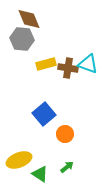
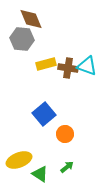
brown diamond: moved 2 px right
cyan triangle: moved 1 px left, 2 px down
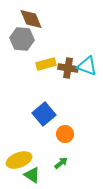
green arrow: moved 6 px left, 4 px up
green triangle: moved 8 px left, 1 px down
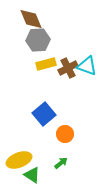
gray hexagon: moved 16 px right, 1 px down; rotated 10 degrees counterclockwise
brown cross: rotated 36 degrees counterclockwise
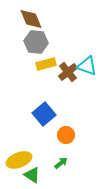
gray hexagon: moved 2 px left, 2 px down; rotated 10 degrees clockwise
brown cross: moved 4 px down; rotated 12 degrees counterclockwise
orange circle: moved 1 px right, 1 px down
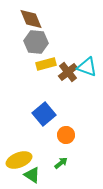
cyan triangle: moved 1 px down
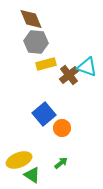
brown cross: moved 1 px right, 3 px down
orange circle: moved 4 px left, 7 px up
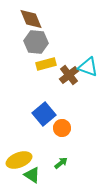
cyan triangle: moved 1 px right
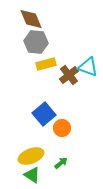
yellow ellipse: moved 12 px right, 4 px up
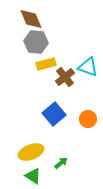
brown cross: moved 4 px left, 2 px down
blue square: moved 10 px right
orange circle: moved 26 px right, 9 px up
yellow ellipse: moved 4 px up
green triangle: moved 1 px right, 1 px down
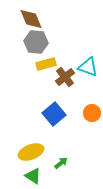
orange circle: moved 4 px right, 6 px up
